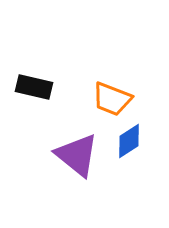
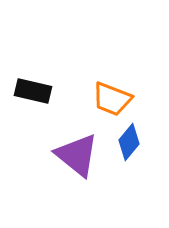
black rectangle: moved 1 px left, 4 px down
blue diamond: moved 1 px down; rotated 18 degrees counterclockwise
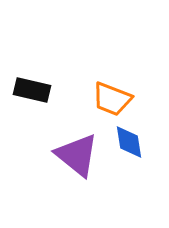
black rectangle: moved 1 px left, 1 px up
blue diamond: rotated 48 degrees counterclockwise
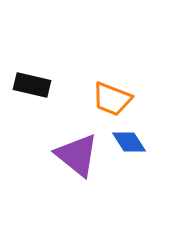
black rectangle: moved 5 px up
blue diamond: rotated 24 degrees counterclockwise
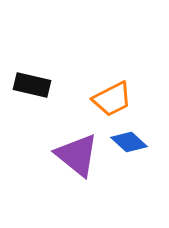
orange trapezoid: rotated 48 degrees counterclockwise
blue diamond: rotated 15 degrees counterclockwise
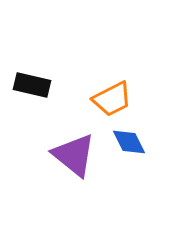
blue diamond: rotated 21 degrees clockwise
purple triangle: moved 3 px left
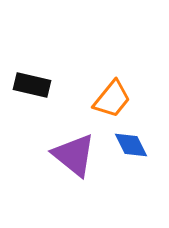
orange trapezoid: rotated 24 degrees counterclockwise
blue diamond: moved 2 px right, 3 px down
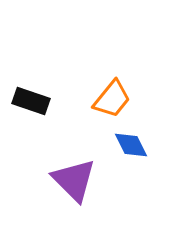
black rectangle: moved 1 px left, 16 px down; rotated 6 degrees clockwise
purple triangle: moved 25 px down; rotated 6 degrees clockwise
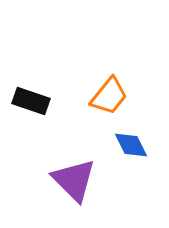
orange trapezoid: moved 3 px left, 3 px up
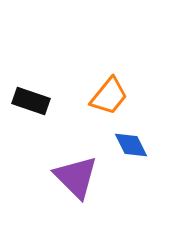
purple triangle: moved 2 px right, 3 px up
